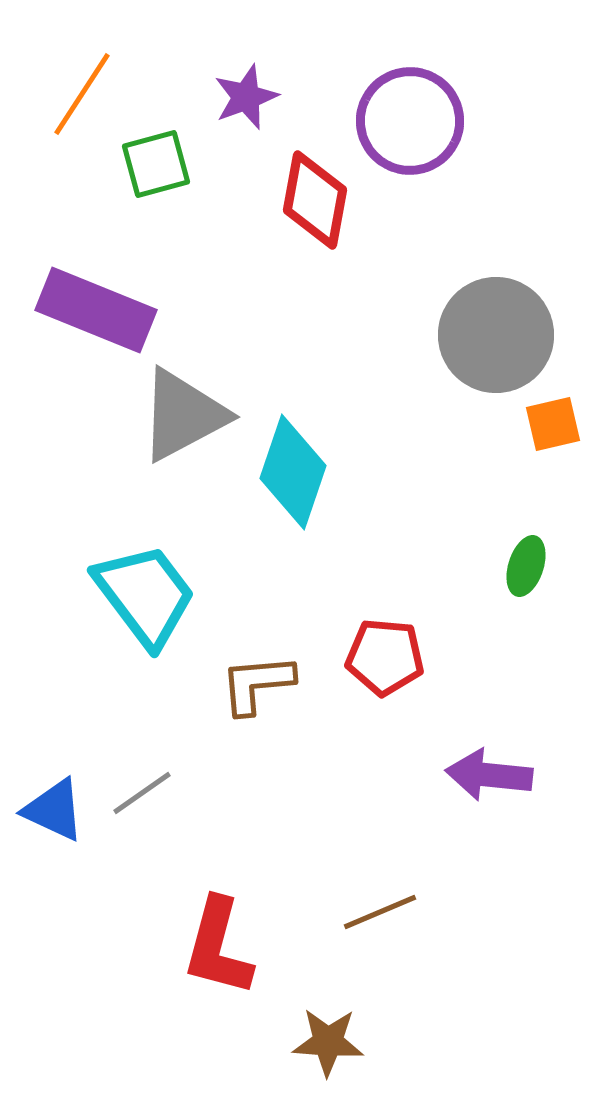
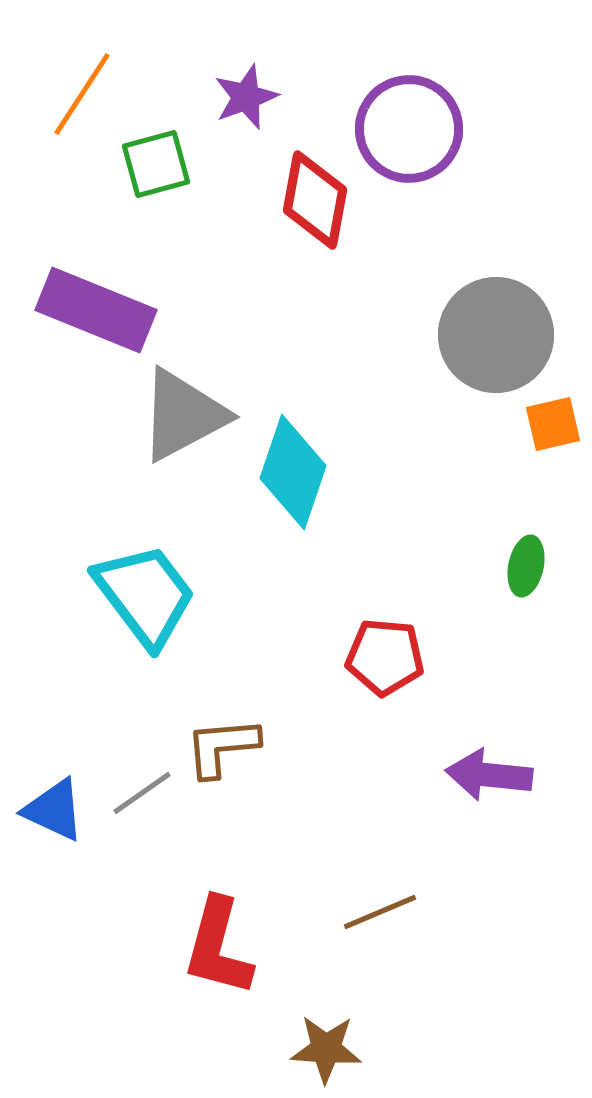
purple circle: moved 1 px left, 8 px down
green ellipse: rotated 6 degrees counterclockwise
brown L-shape: moved 35 px left, 63 px down
brown star: moved 2 px left, 7 px down
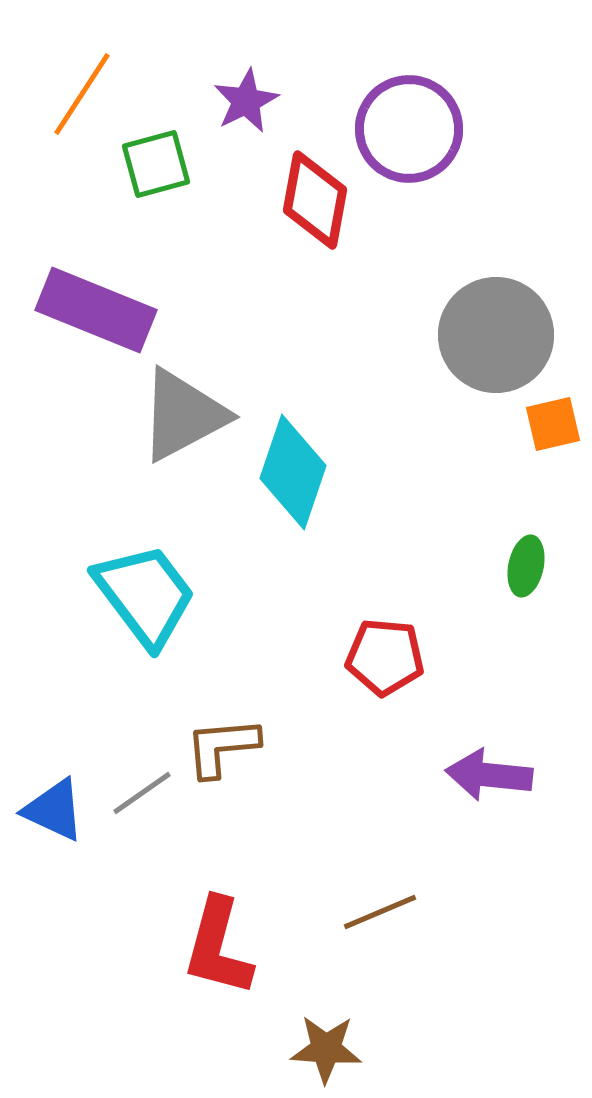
purple star: moved 4 px down; rotated 6 degrees counterclockwise
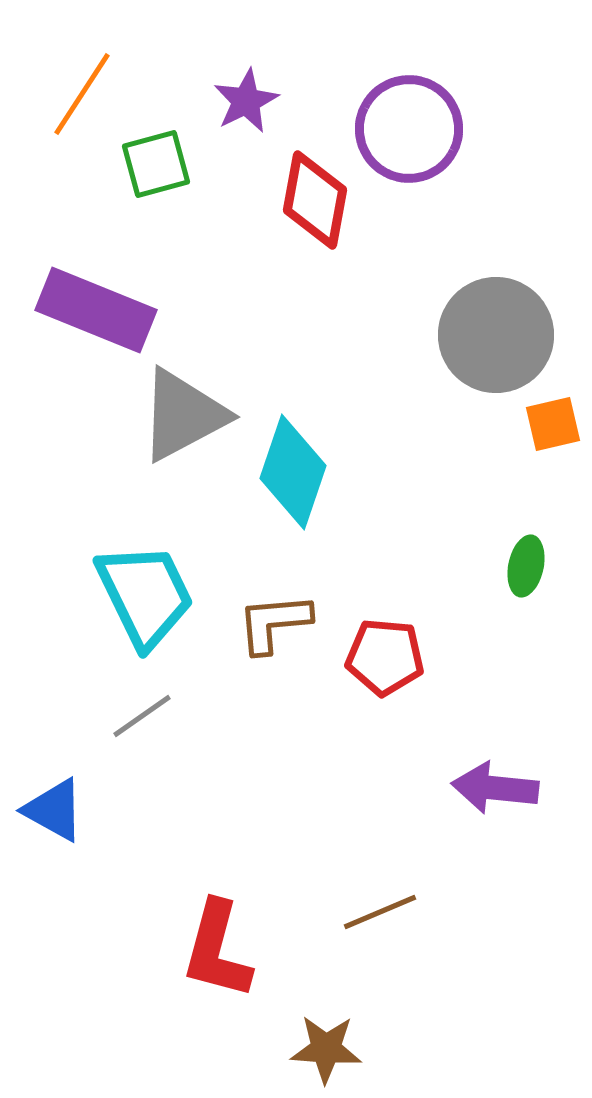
cyan trapezoid: rotated 11 degrees clockwise
brown L-shape: moved 52 px right, 124 px up
purple arrow: moved 6 px right, 13 px down
gray line: moved 77 px up
blue triangle: rotated 4 degrees clockwise
red L-shape: moved 1 px left, 3 px down
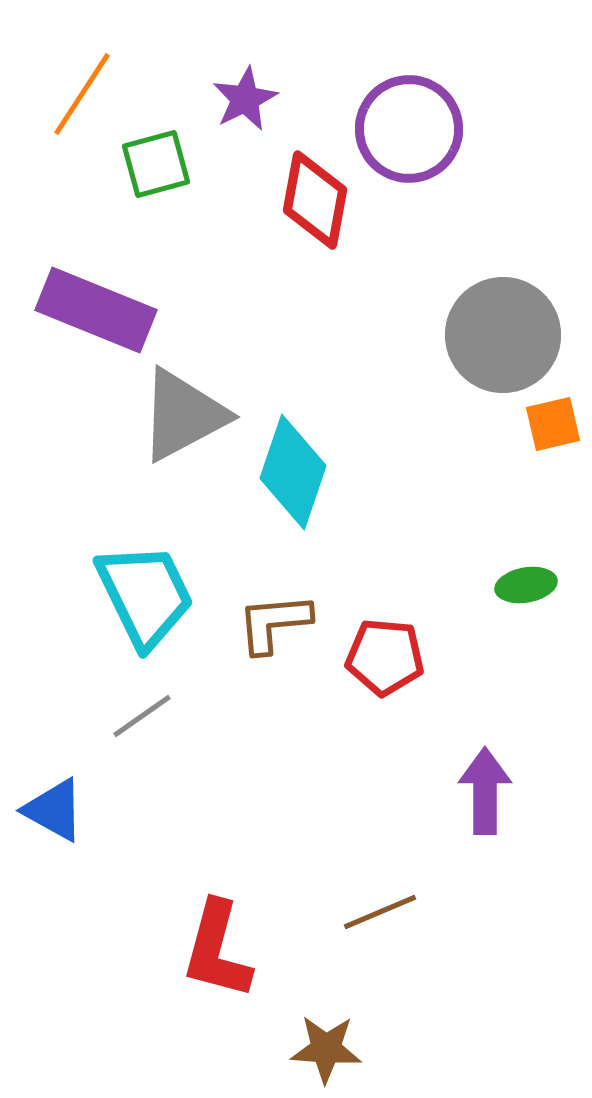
purple star: moved 1 px left, 2 px up
gray circle: moved 7 px right
green ellipse: moved 19 px down; rotated 68 degrees clockwise
purple arrow: moved 10 px left, 3 px down; rotated 84 degrees clockwise
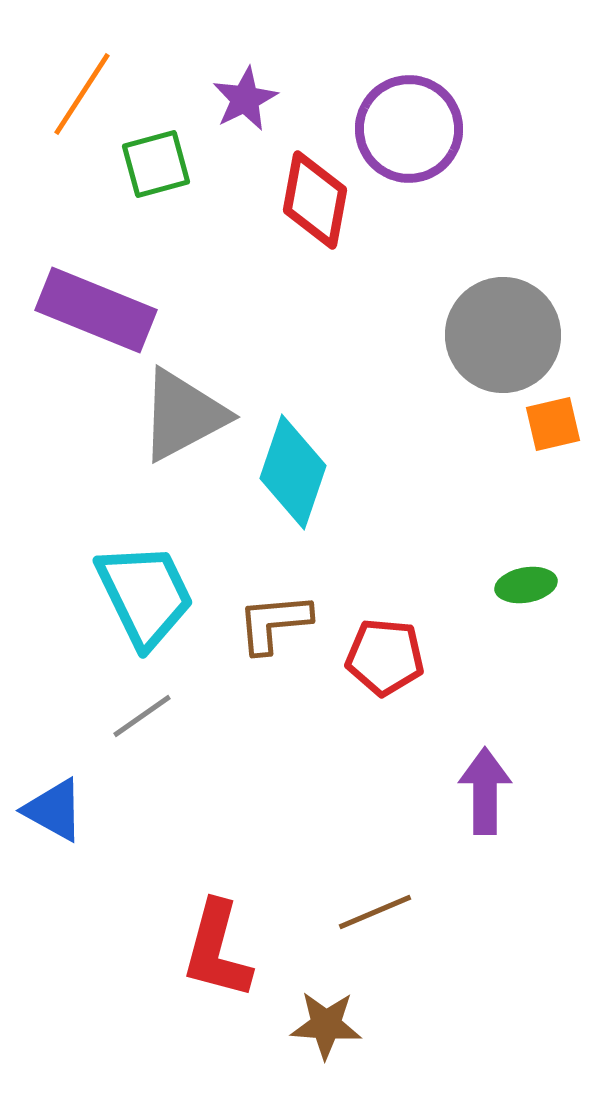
brown line: moved 5 px left
brown star: moved 24 px up
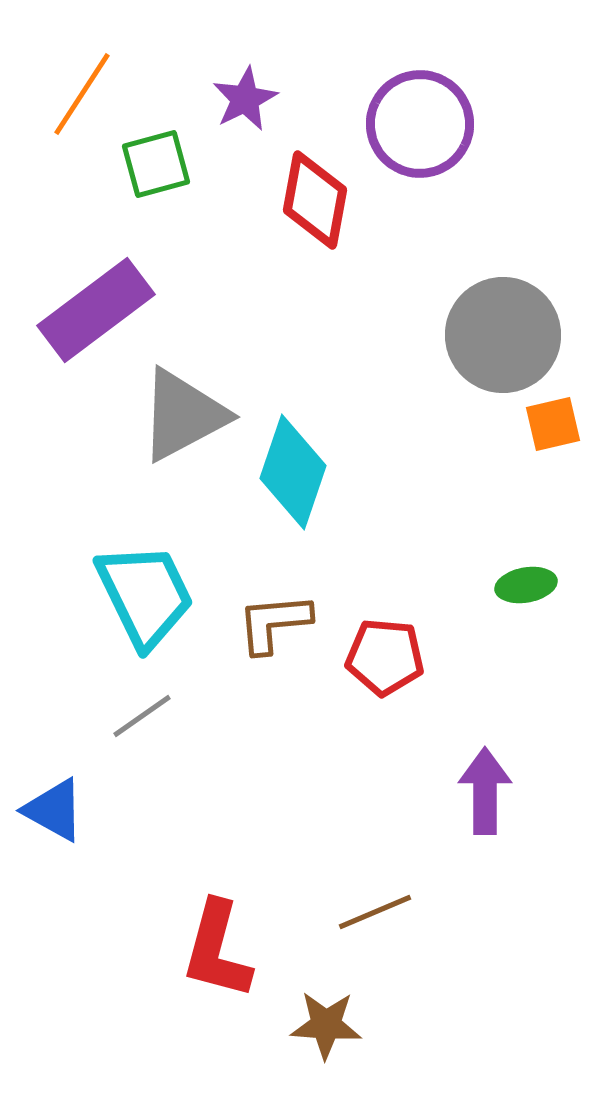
purple circle: moved 11 px right, 5 px up
purple rectangle: rotated 59 degrees counterclockwise
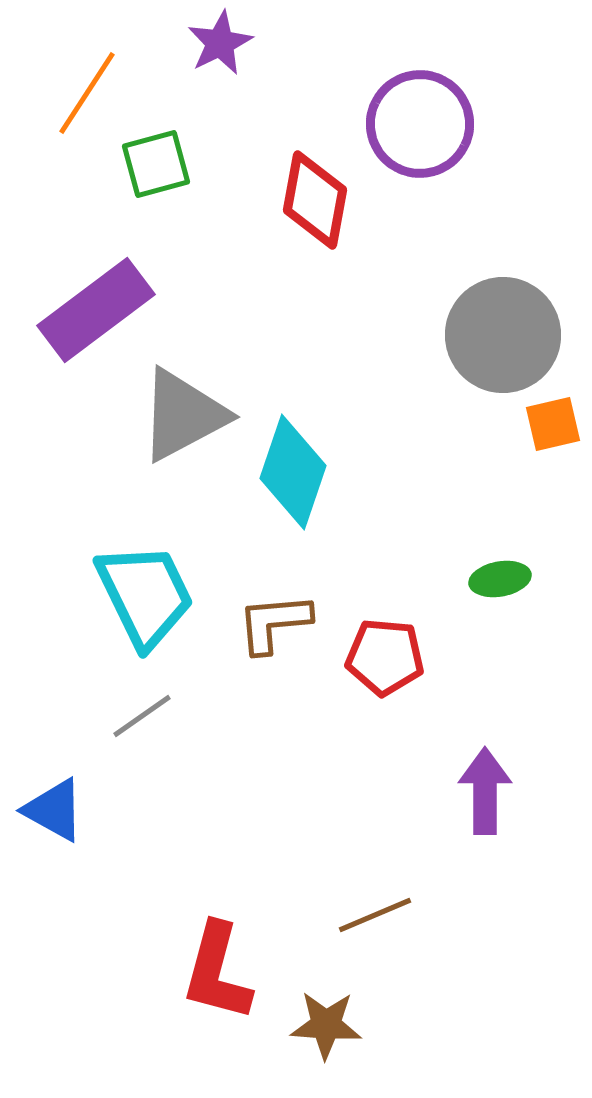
orange line: moved 5 px right, 1 px up
purple star: moved 25 px left, 56 px up
green ellipse: moved 26 px left, 6 px up
brown line: moved 3 px down
red L-shape: moved 22 px down
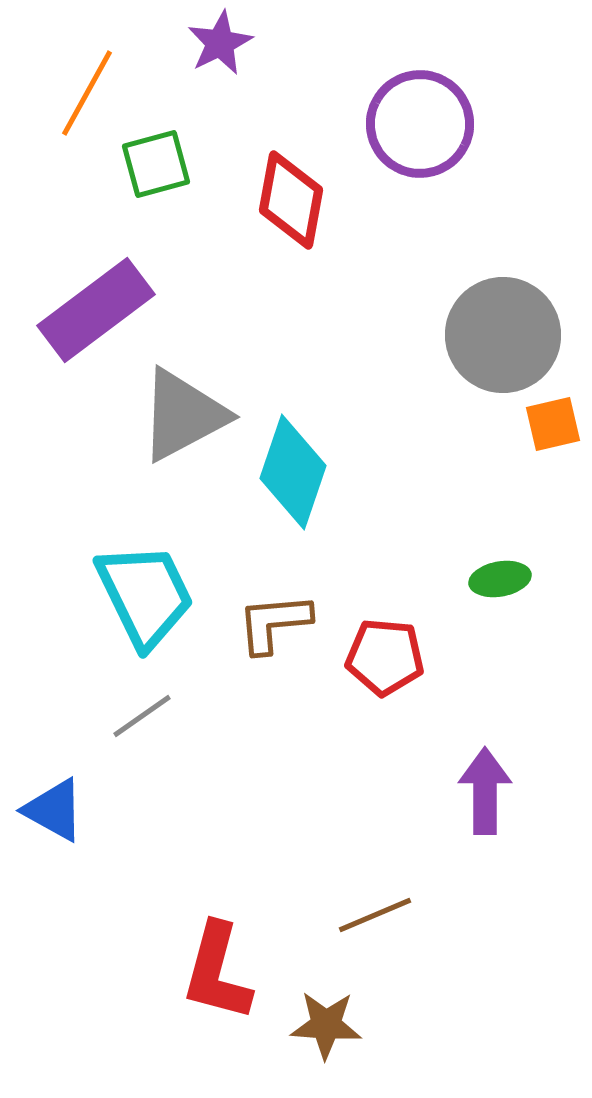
orange line: rotated 4 degrees counterclockwise
red diamond: moved 24 px left
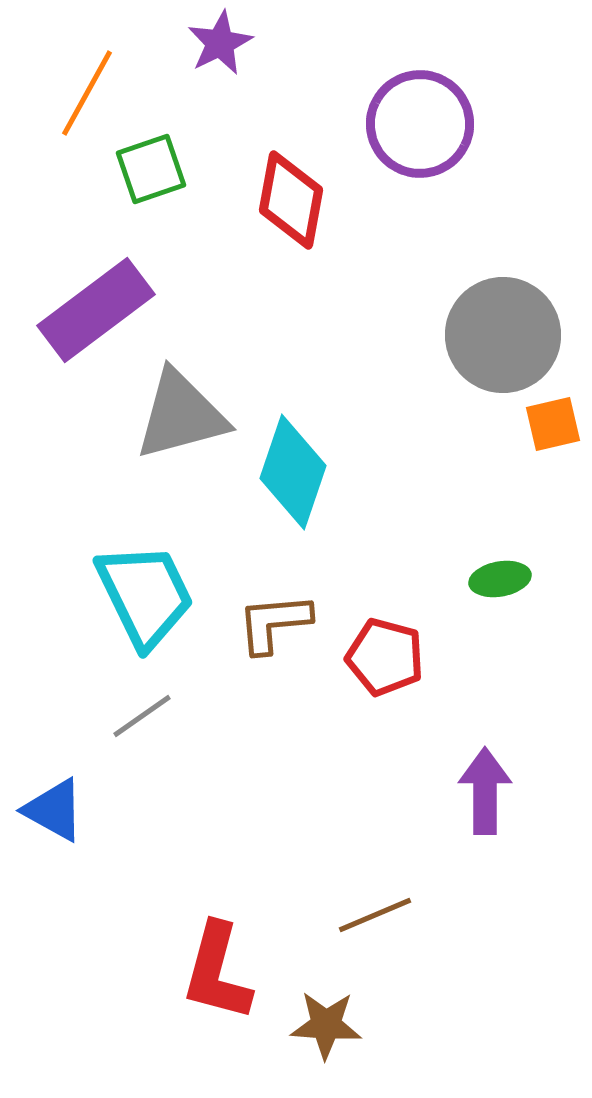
green square: moved 5 px left, 5 px down; rotated 4 degrees counterclockwise
gray triangle: moved 2 px left; rotated 13 degrees clockwise
red pentagon: rotated 10 degrees clockwise
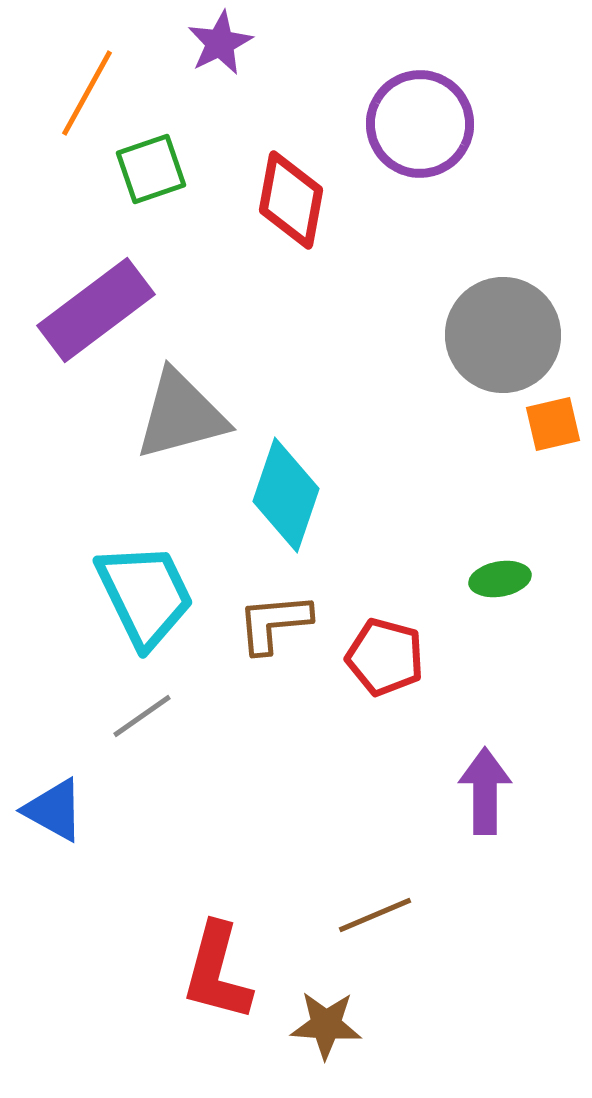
cyan diamond: moved 7 px left, 23 px down
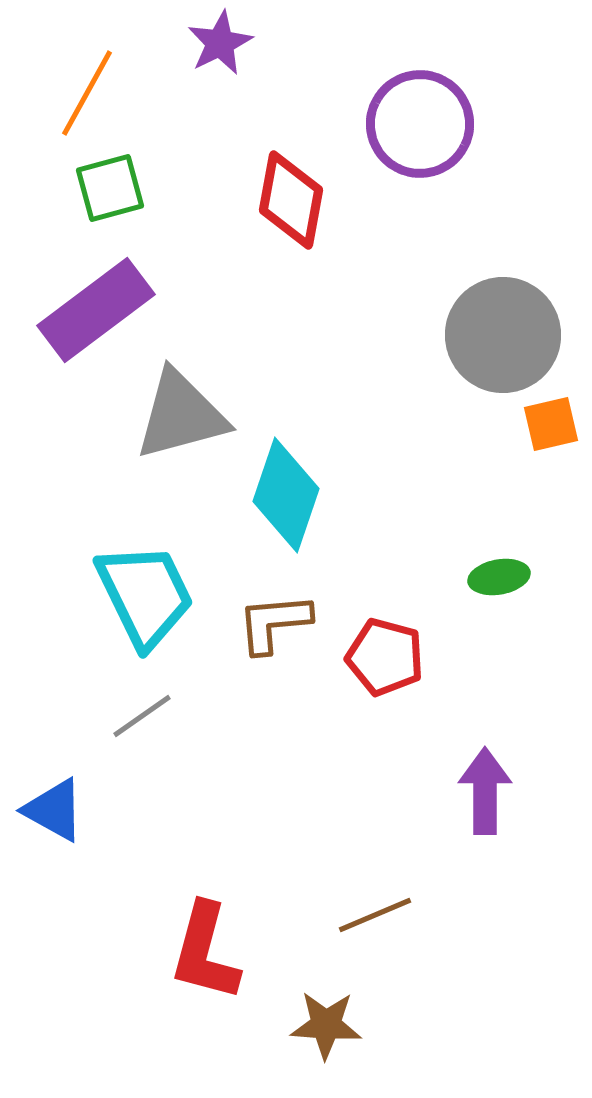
green square: moved 41 px left, 19 px down; rotated 4 degrees clockwise
orange square: moved 2 px left
green ellipse: moved 1 px left, 2 px up
red L-shape: moved 12 px left, 20 px up
